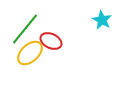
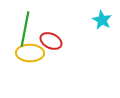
green line: rotated 28 degrees counterclockwise
yellow ellipse: rotated 44 degrees clockwise
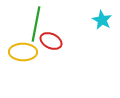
green line: moved 11 px right, 5 px up
yellow ellipse: moved 7 px left, 1 px up
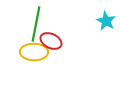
cyan star: moved 4 px right, 1 px down
yellow ellipse: moved 11 px right
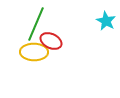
green line: rotated 12 degrees clockwise
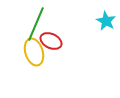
yellow ellipse: rotated 72 degrees clockwise
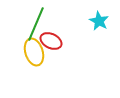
cyan star: moved 7 px left
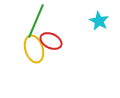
green line: moved 3 px up
yellow ellipse: moved 3 px up
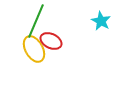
cyan star: moved 2 px right
yellow ellipse: rotated 12 degrees counterclockwise
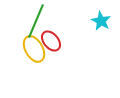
red ellipse: rotated 25 degrees clockwise
